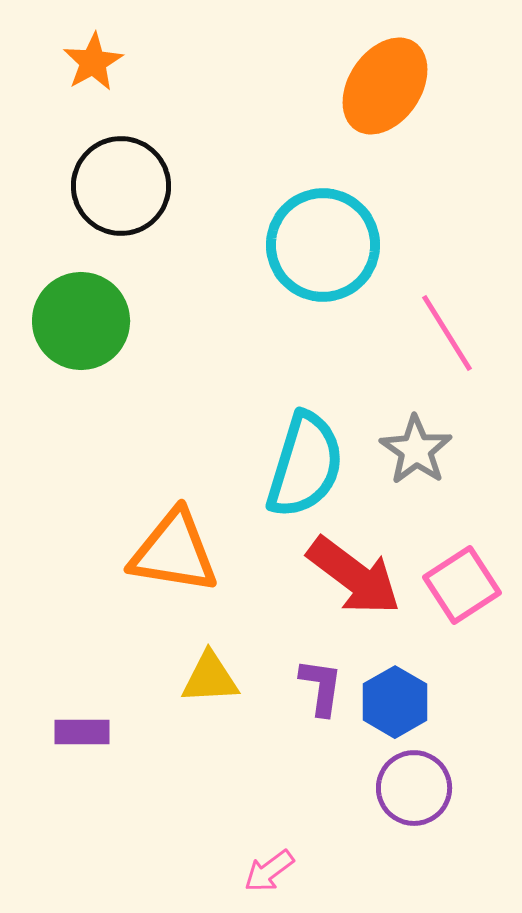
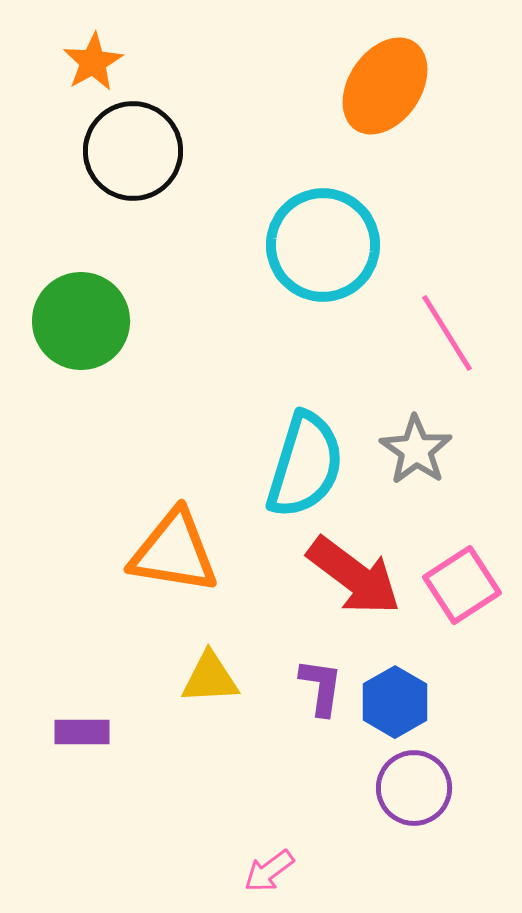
black circle: moved 12 px right, 35 px up
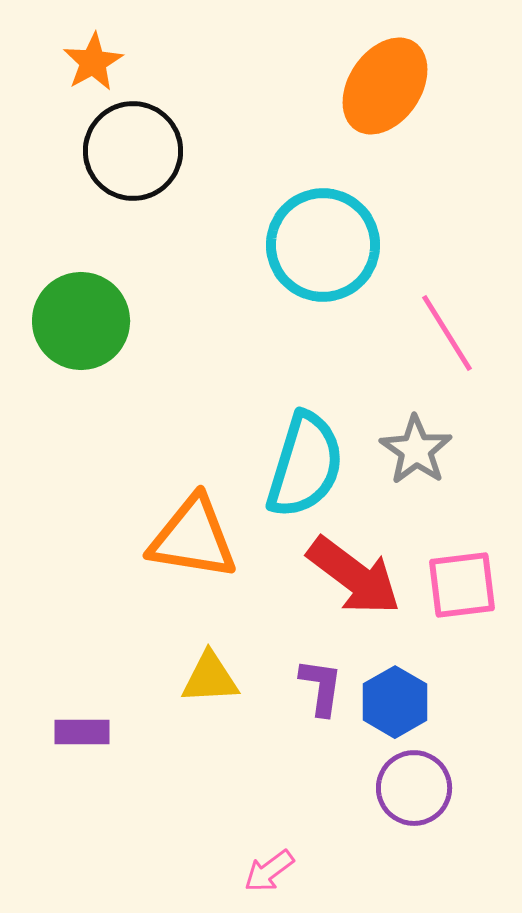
orange triangle: moved 19 px right, 14 px up
pink square: rotated 26 degrees clockwise
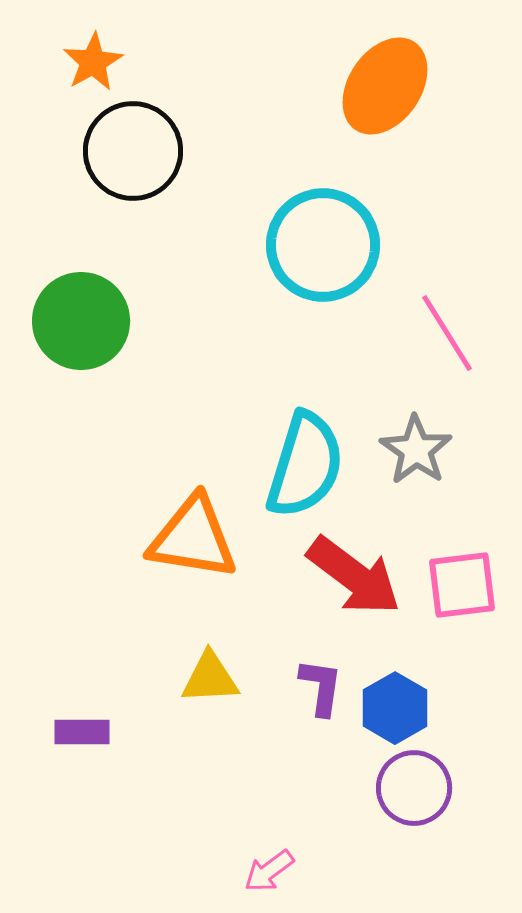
blue hexagon: moved 6 px down
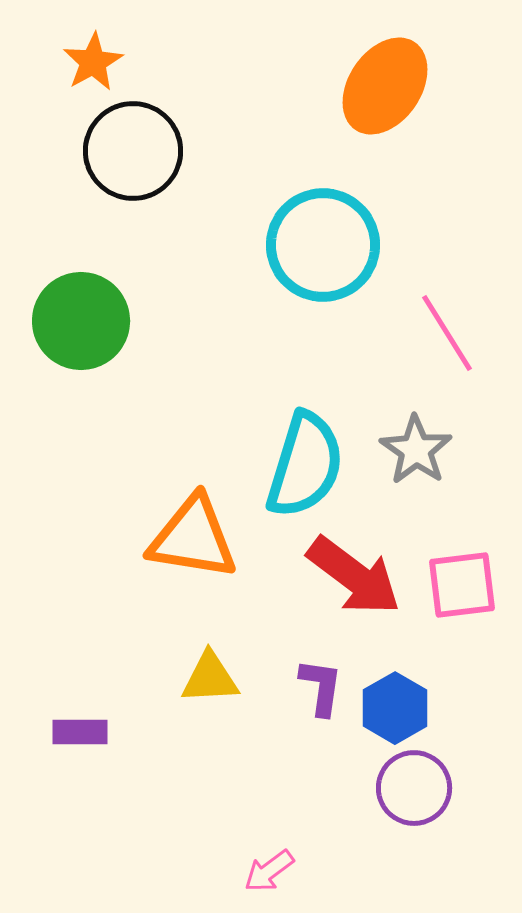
purple rectangle: moved 2 px left
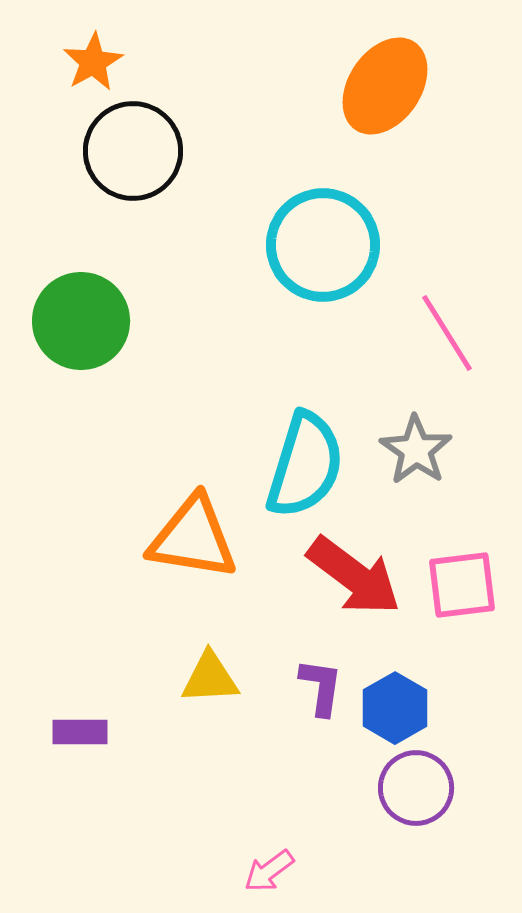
purple circle: moved 2 px right
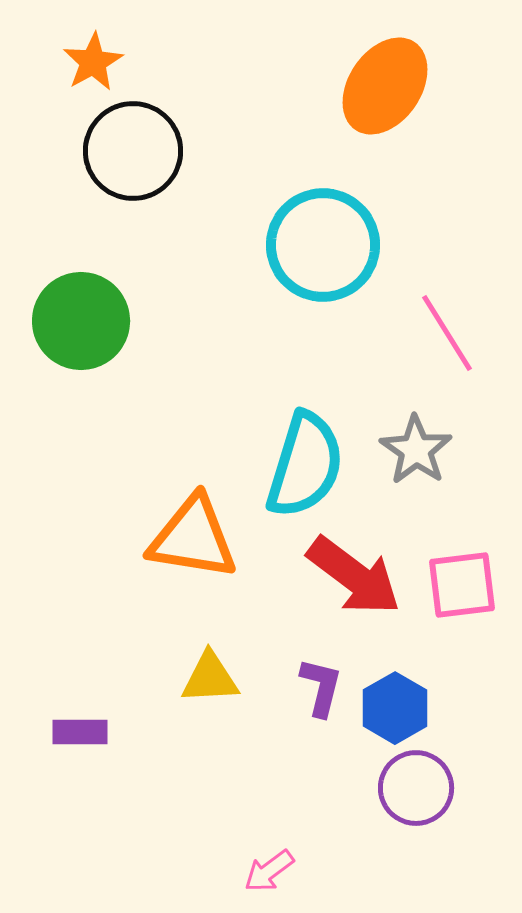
purple L-shape: rotated 6 degrees clockwise
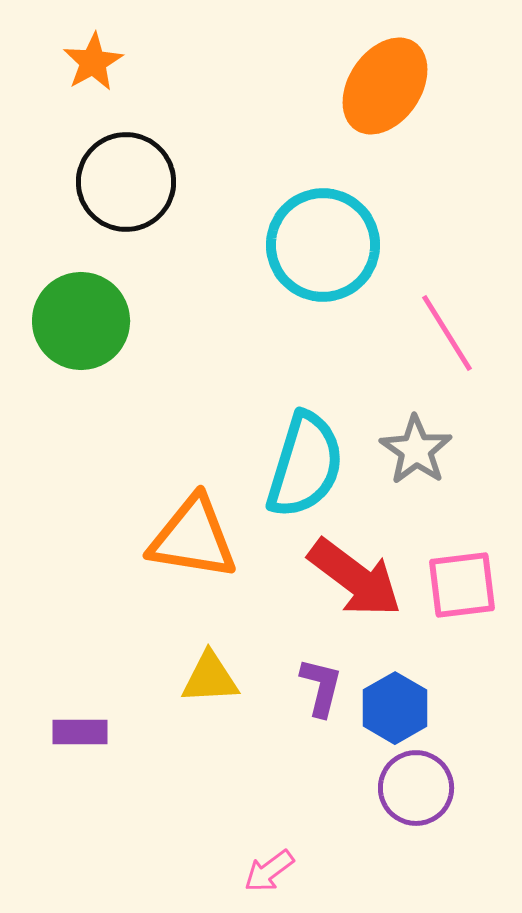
black circle: moved 7 px left, 31 px down
red arrow: moved 1 px right, 2 px down
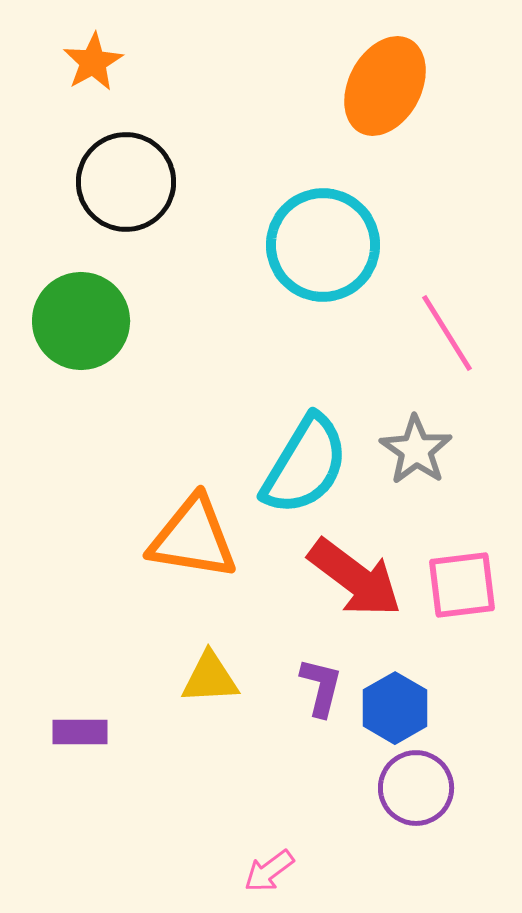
orange ellipse: rotated 6 degrees counterclockwise
cyan semicircle: rotated 14 degrees clockwise
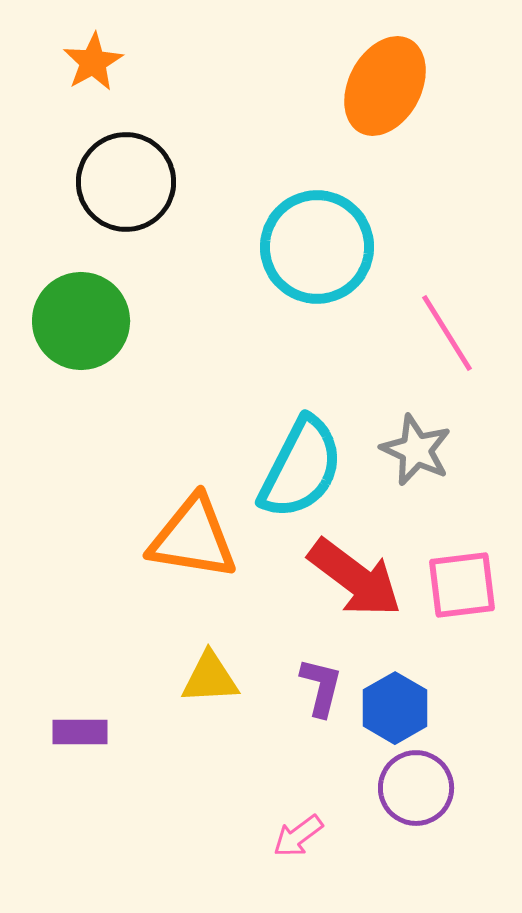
cyan circle: moved 6 px left, 2 px down
gray star: rotated 10 degrees counterclockwise
cyan semicircle: moved 4 px left, 3 px down; rotated 4 degrees counterclockwise
pink arrow: moved 29 px right, 35 px up
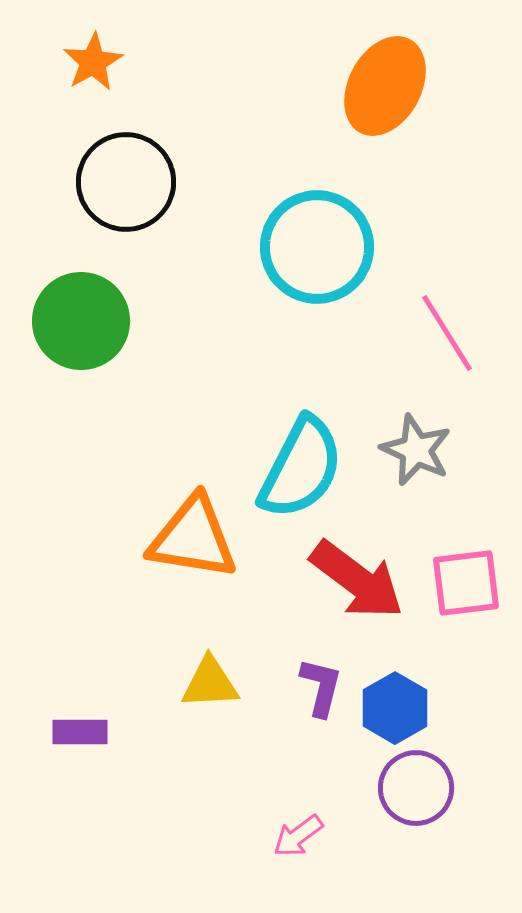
red arrow: moved 2 px right, 2 px down
pink square: moved 4 px right, 2 px up
yellow triangle: moved 5 px down
